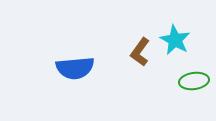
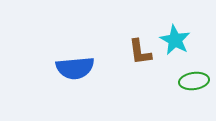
brown L-shape: rotated 44 degrees counterclockwise
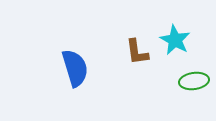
brown L-shape: moved 3 px left
blue semicircle: rotated 102 degrees counterclockwise
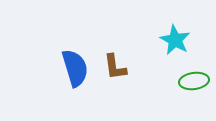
brown L-shape: moved 22 px left, 15 px down
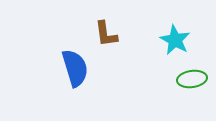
brown L-shape: moved 9 px left, 33 px up
green ellipse: moved 2 px left, 2 px up
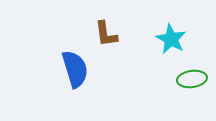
cyan star: moved 4 px left, 1 px up
blue semicircle: moved 1 px down
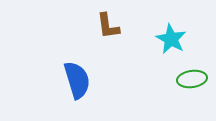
brown L-shape: moved 2 px right, 8 px up
blue semicircle: moved 2 px right, 11 px down
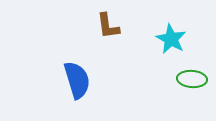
green ellipse: rotated 12 degrees clockwise
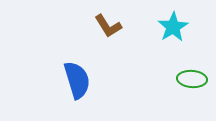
brown L-shape: rotated 24 degrees counterclockwise
cyan star: moved 2 px right, 12 px up; rotated 12 degrees clockwise
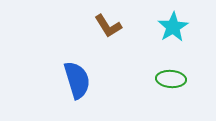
green ellipse: moved 21 px left
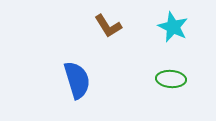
cyan star: rotated 16 degrees counterclockwise
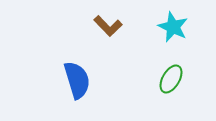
brown L-shape: rotated 12 degrees counterclockwise
green ellipse: rotated 64 degrees counterclockwise
